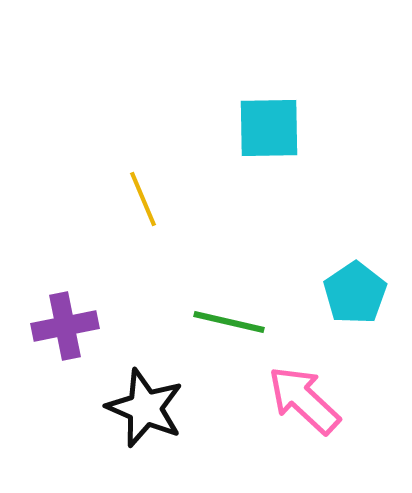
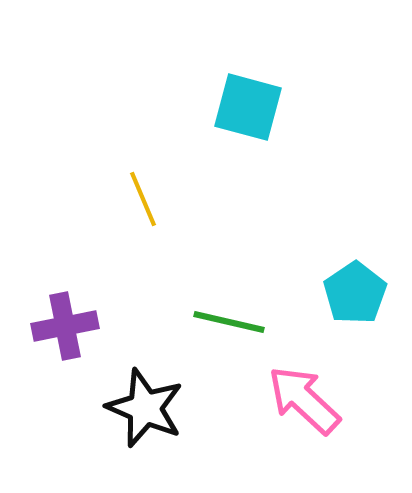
cyan square: moved 21 px left, 21 px up; rotated 16 degrees clockwise
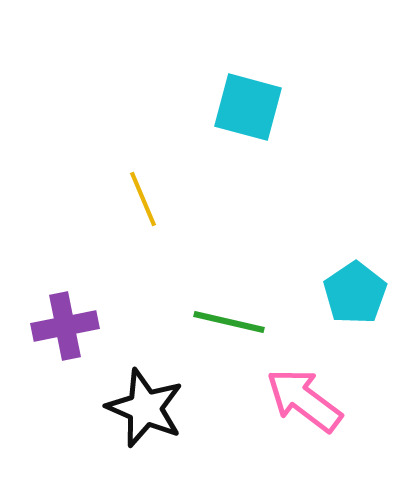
pink arrow: rotated 6 degrees counterclockwise
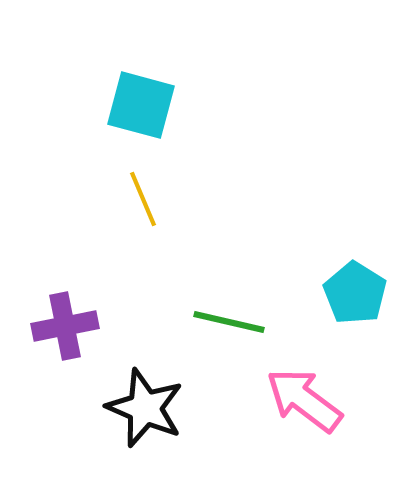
cyan square: moved 107 px left, 2 px up
cyan pentagon: rotated 6 degrees counterclockwise
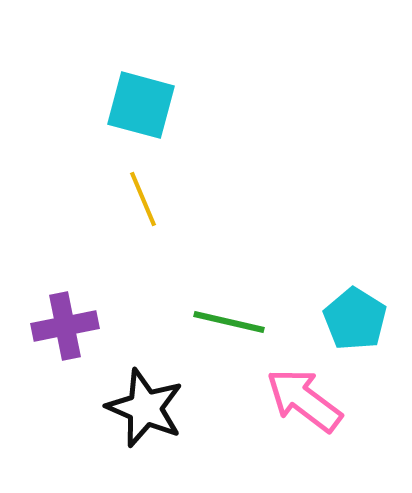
cyan pentagon: moved 26 px down
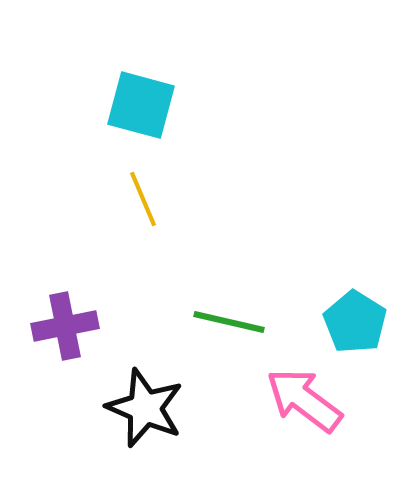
cyan pentagon: moved 3 px down
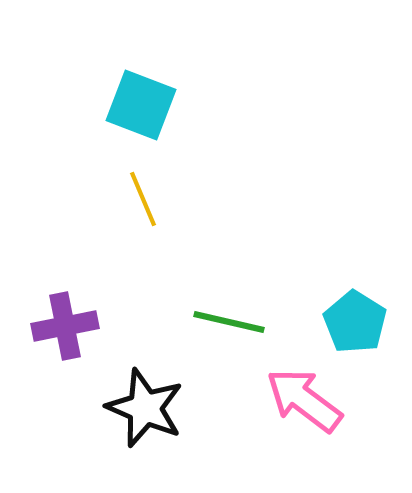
cyan square: rotated 6 degrees clockwise
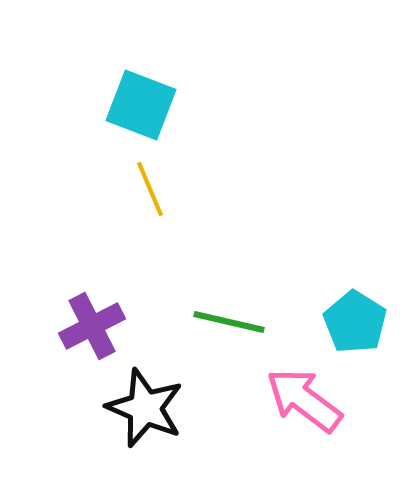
yellow line: moved 7 px right, 10 px up
purple cross: moved 27 px right; rotated 16 degrees counterclockwise
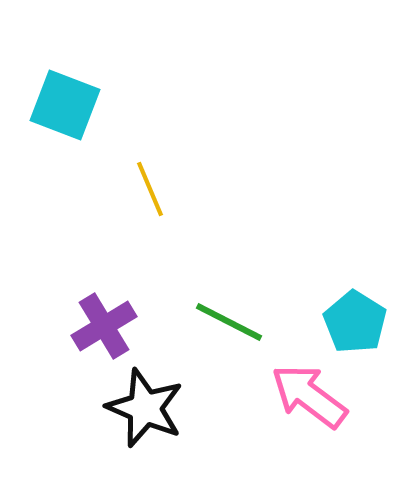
cyan square: moved 76 px left
green line: rotated 14 degrees clockwise
purple cross: moved 12 px right; rotated 4 degrees counterclockwise
pink arrow: moved 5 px right, 4 px up
